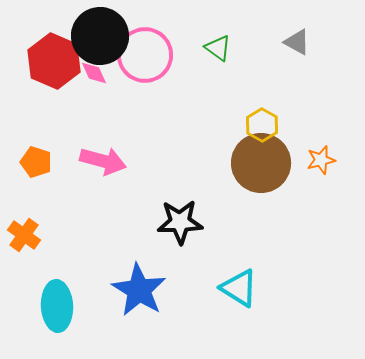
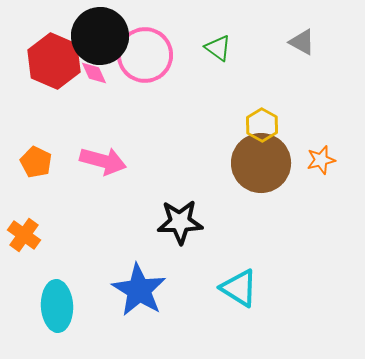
gray triangle: moved 5 px right
orange pentagon: rotated 8 degrees clockwise
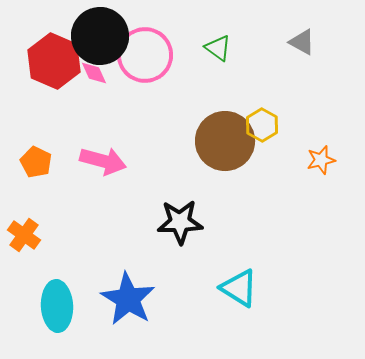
brown circle: moved 36 px left, 22 px up
blue star: moved 11 px left, 9 px down
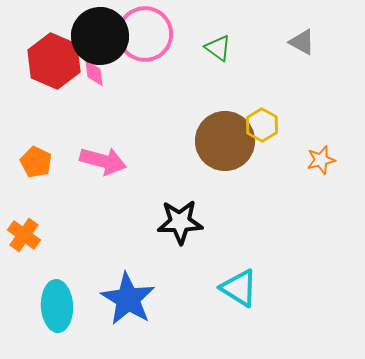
pink circle: moved 21 px up
pink diamond: rotated 16 degrees clockwise
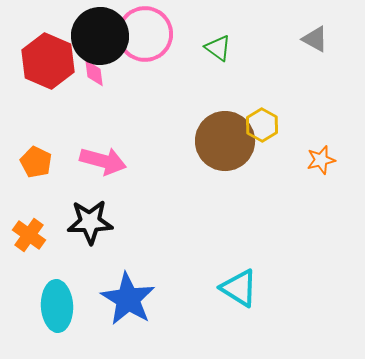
gray triangle: moved 13 px right, 3 px up
red hexagon: moved 6 px left
black star: moved 90 px left
orange cross: moved 5 px right
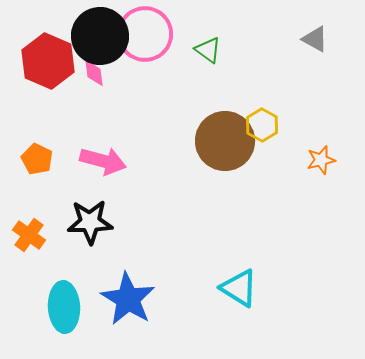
green triangle: moved 10 px left, 2 px down
orange pentagon: moved 1 px right, 3 px up
cyan ellipse: moved 7 px right, 1 px down
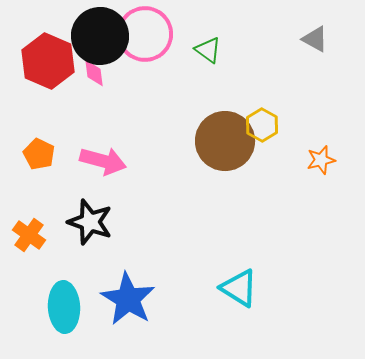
orange pentagon: moved 2 px right, 5 px up
black star: rotated 21 degrees clockwise
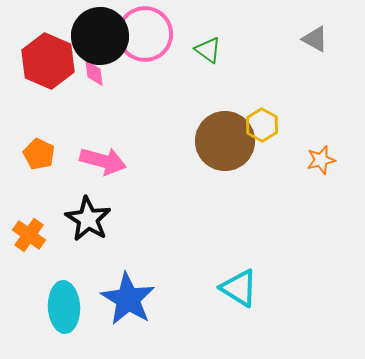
black star: moved 2 px left, 3 px up; rotated 12 degrees clockwise
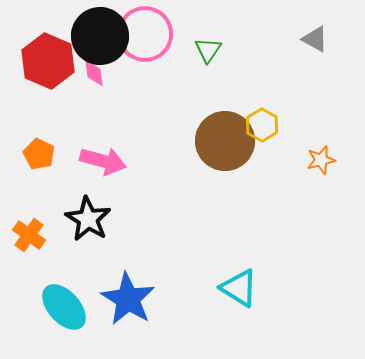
green triangle: rotated 28 degrees clockwise
cyan ellipse: rotated 39 degrees counterclockwise
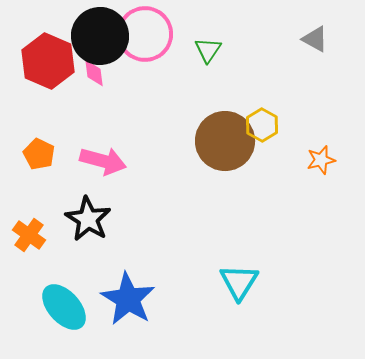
cyan triangle: moved 6 px up; rotated 30 degrees clockwise
